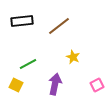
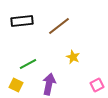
purple arrow: moved 6 px left
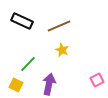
black rectangle: rotated 30 degrees clockwise
brown line: rotated 15 degrees clockwise
yellow star: moved 11 px left, 7 px up
green line: rotated 18 degrees counterclockwise
pink square: moved 5 px up
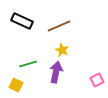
green line: rotated 30 degrees clockwise
purple arrow: moved 7 px right, 12 px up
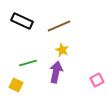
green line: moved 1 px up
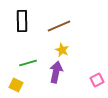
black rectangle: rotated 65 degrees clockwise
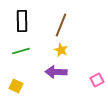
brown line: moved 2 px right, 1 px up; rotated 45 degrees counterclockwise
yellow star: moved 1 px left
green line: moved 7 px left, 12 px up
purple arrow: rotated 100 degrees counterclockwise
yellow square: moved 1 px down
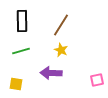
brown line: rotated 10 degrees clockwise
purple arrow: moved 5 px left, 1 px down
pink square: rotated 16 degrees clockwise
yellow square: moved 2 px up; rotated 16 degrees counterclockwise
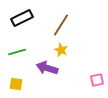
black rectangle: moved 3 px up; rotated 65 degrees clockwise
green line: moved 4 px left, 1 px down
purple arrow: moved 4 px left, 5 px up; rotated 15 degrees clockwise
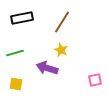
black rectangle: rotated 15 degrees clockwise
brown line: moved 1 px right, 3 px up
green line: moved 2 px left, 1 px down
pink square: moved 2 px left
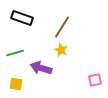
black rectangle: rotated 30 degrees clockwise
brown line: moved 5 px down
purple arrow: moved 6 px left
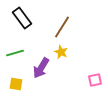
black rectangle: rotated 35 degrees clockwise
yellow star: moved 2 px down
purple arrow: rotated 75 degrees counterclockwise
